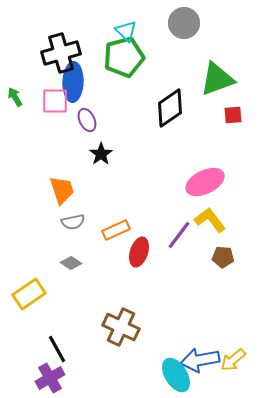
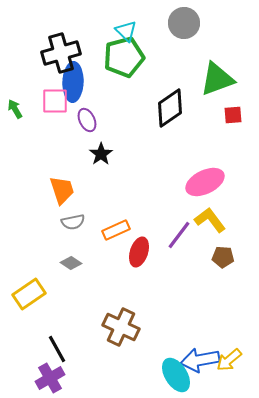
green arrow: moved 12 px down
yellow arrow: moved 4 px left
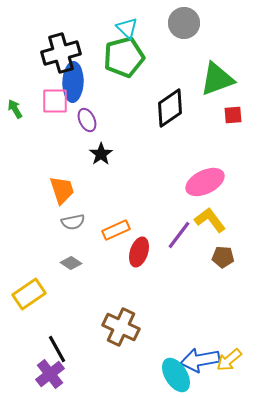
cyan triangle: moved 1 px right, 3 px up
purple cross: moved 4 px up; rotated 8 degrees counterclockwise
